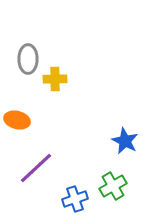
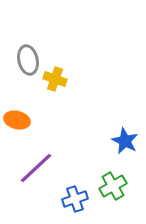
gray ellipse: moved 1 px down; rotated 12 degrees counterclockwise
yellow cross: rotated 20 degrees clockwise
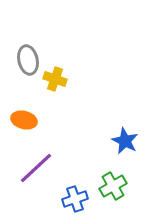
orange ellipse: moved 7 px right
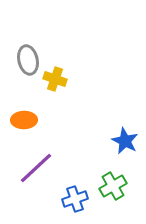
orange ellipse: rotated 15 degrees counterclockwise
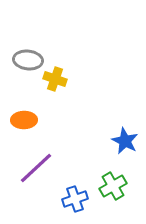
gray ellipse: rotated 72 degrees counterclockwise
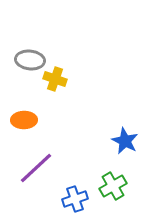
gray ellipse: moved 2 px right
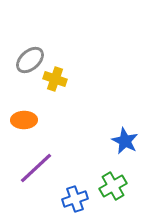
gray ellipse: rotated 48 degrees counterclockwise
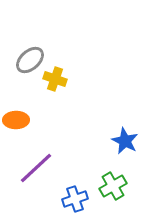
orange ellipse: moved 8 px left
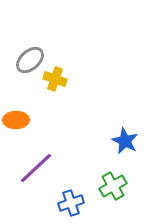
blue cross: moved 4 px left, 4 px down
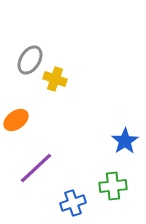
gray ellipse: rotated 16 degrees counterclockwise
orange ellipse: rotated 35 degrees counterclockwise
blue star: rotated 12 degrees clockwise
green cross: rotated 24 degrees clockwise
blue cross: moved 2 px right
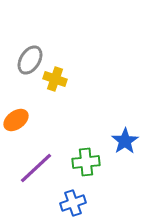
green cross: moved 27 px left, 24 px up
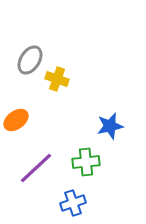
yellow cross: moved 2 px right
blue star: moved 15 px left, 15 px up; rotated 20 degrees clockwise
